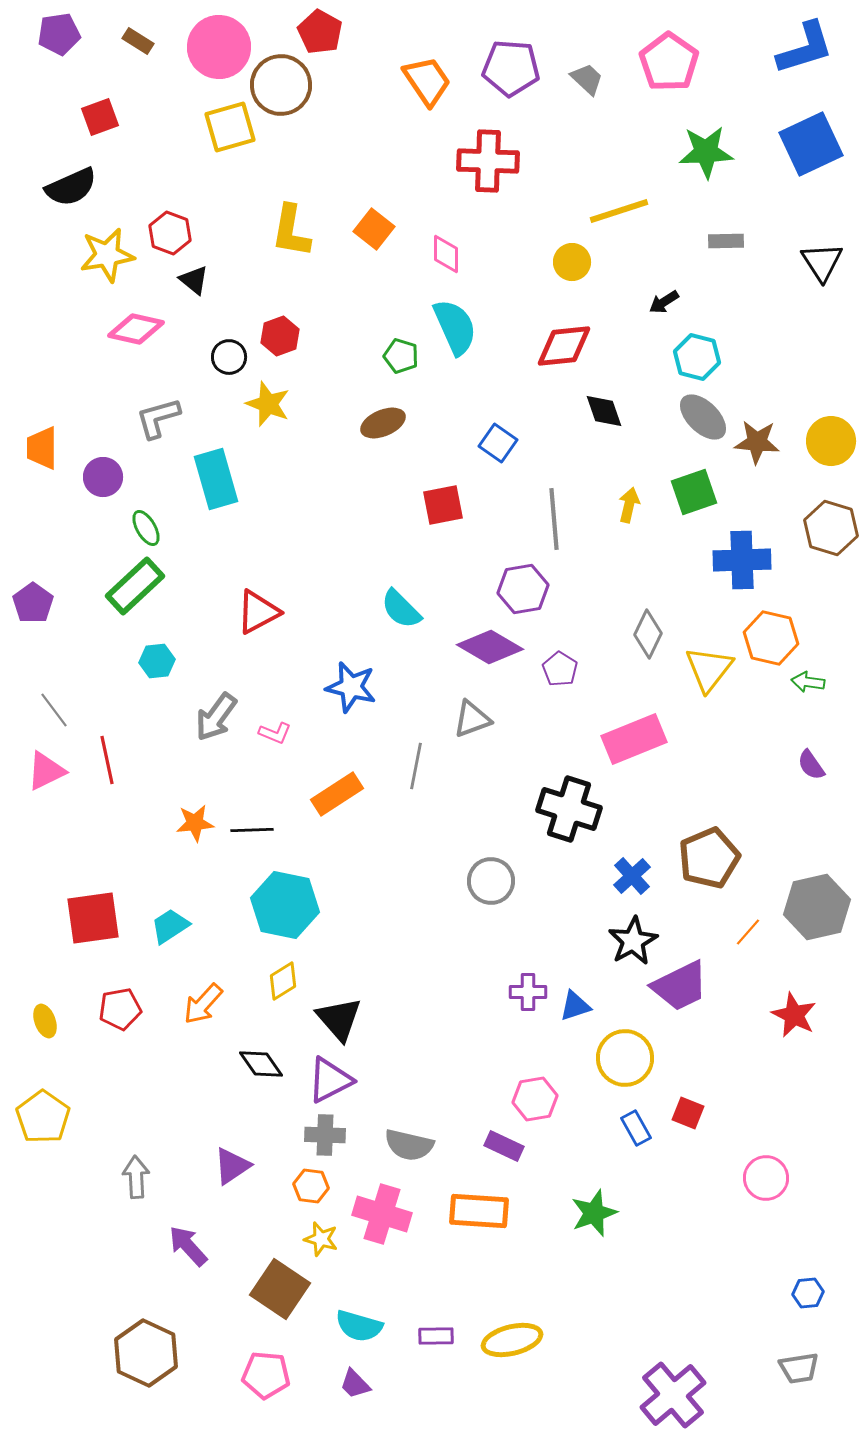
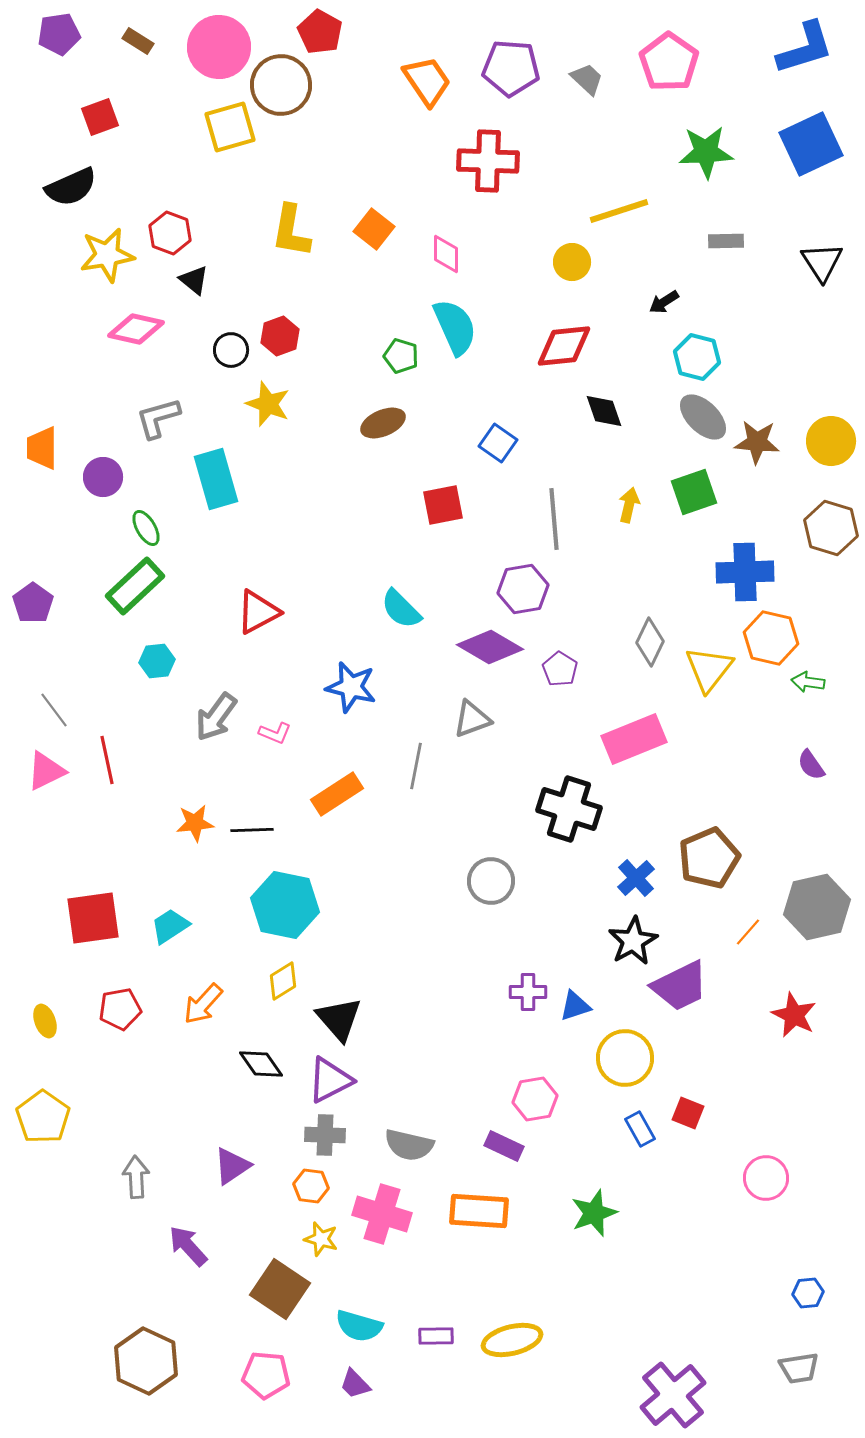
black circle at (229, 357): moved 2 px right, 7 px up
blue cross at (742, 560): moved 3 px right, 12 px down
gray diamond at (648, 634): moved 2 px right, 8 px down
blue cross at (632, 876): moved 4 px right, 2 px down
blue rectangle at (636, 1128): moved 4 px right, 1 px down
brown hexagon at (146, 1353): moved 8 px down
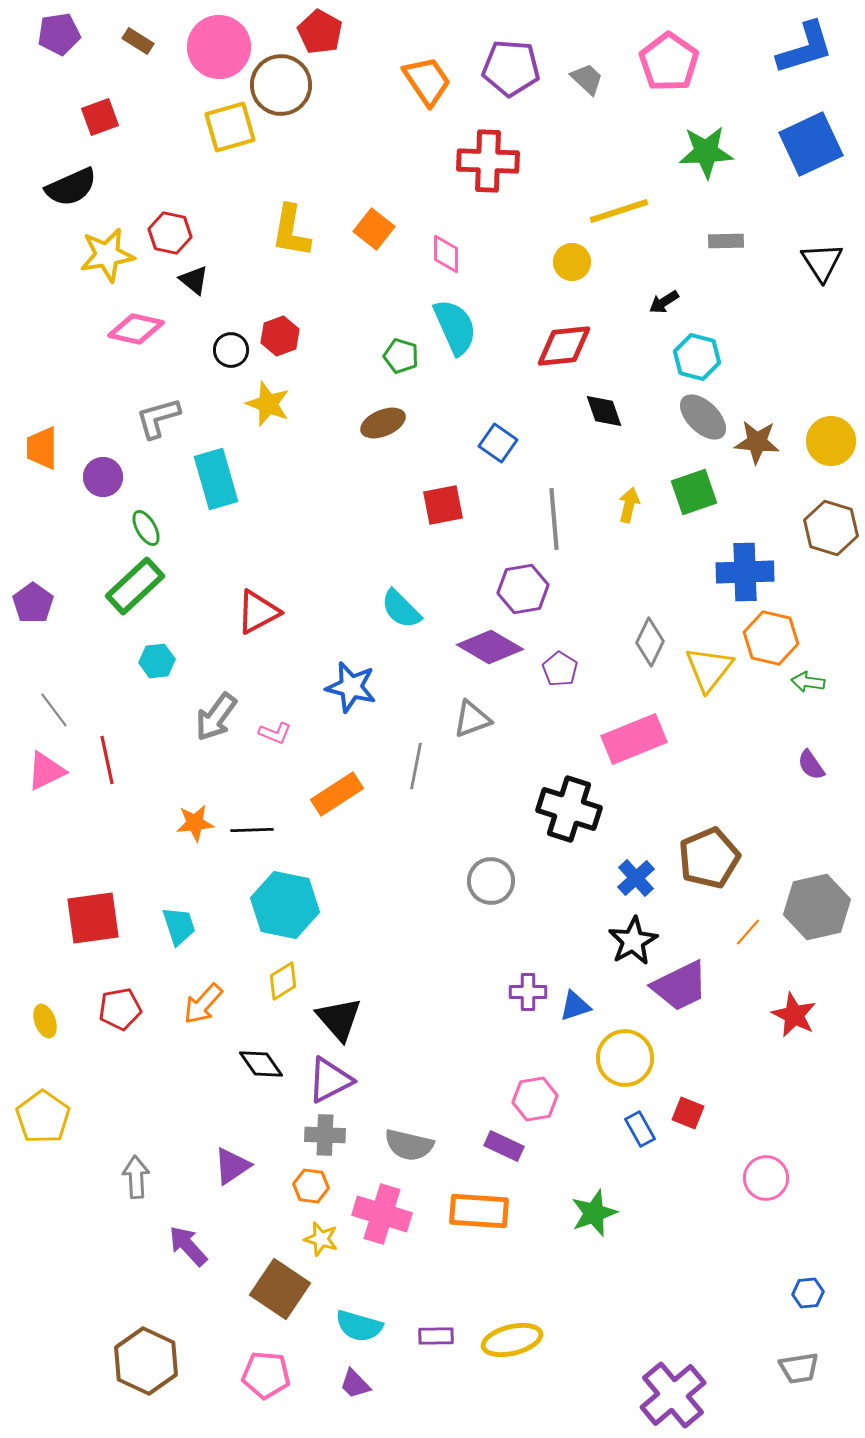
red hexagon at (170, 233): rotated 9 degrees counterclockwise
cyan trapezoid at (170, 926): moved 9 px right; rotated 105 degrees clockwise
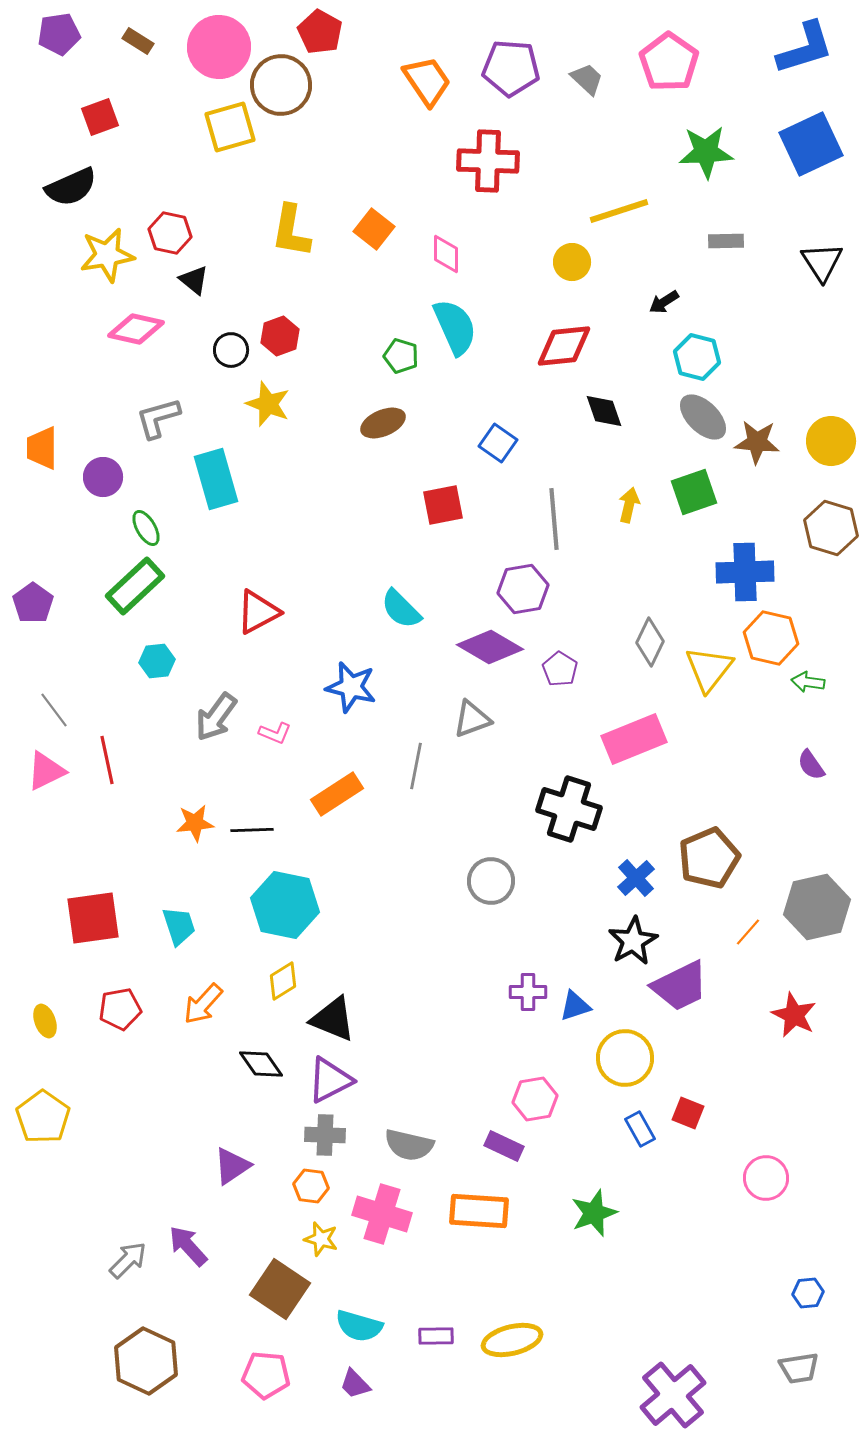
black triangle at (339, 1019): moved 6 px left; rotated 27 degrees counterclockwise
gray arrow at (136, 1177): moved 8 px left, 83 px down; rotated 48 degrees clockwise
